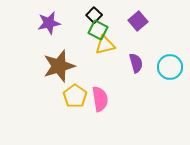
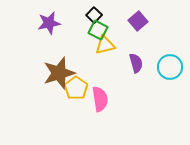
brown star: moved 7 px down
yellow pentagon: moved 1 px right, 8 px up
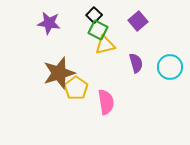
purple star: rotated 20 degrees clockwise
pink semicircle: moved 6 px right, 3 px down
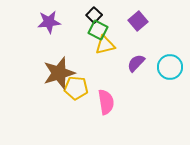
purple star: moved 1 px up; rotated 15 degrees counterclockwise
purple semicircle: rotated 120 degrees counterclockwise
yellow pentagon: rotated 30 degrees counterclockwise
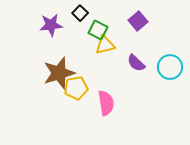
black square: moved 14 px left, 2 px up
purple star: moved 2 px right, 3 px down
purple semicircle: rotated 90 degrees counterclockwise
yellow pentagon: rotated 15 degrees counterclockwise
pink semicircle: moved 1 px down
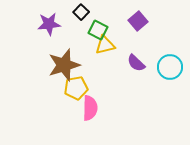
black square: moved 1 px right, 1 px up
purple star: moved 2 px left, 1 px up
brown star: moved 5 px right, 8 px up
pink semicircle: moved 16 px left, 5 px down; rotated 10 degrees clockwise
